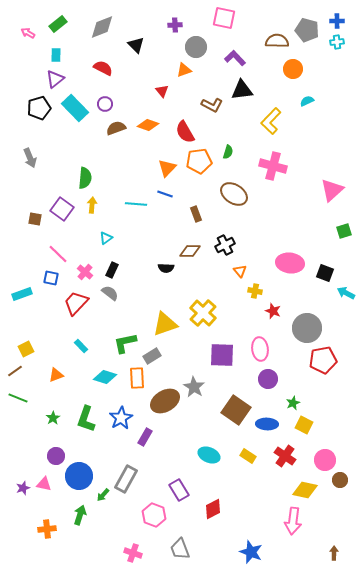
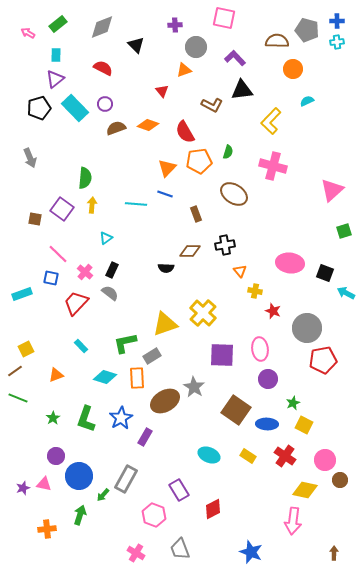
black cross at (225, 245): rotated 18 degrees clockwise
pink cross at (133, 553): moved 3 px right; rotated 12 degrees clockwise
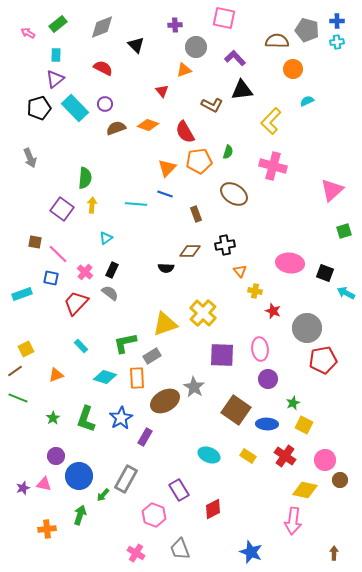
brown square at (35, 219): moved 23 px down
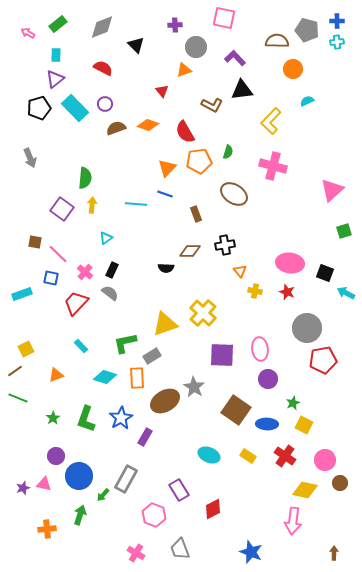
red star at (273, 311): moved 14 px right, 19 px up
brown circle at (340, 480): moved 3 px down
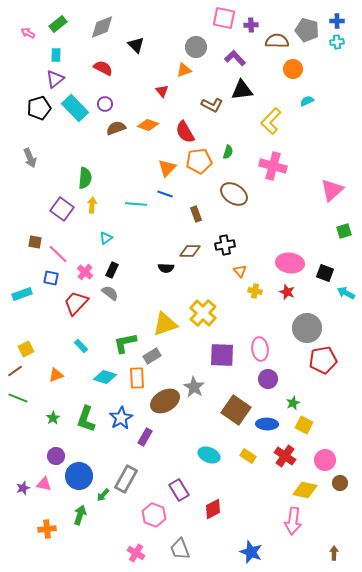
purple cross at (175, 25): moved 76 px right
